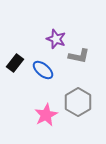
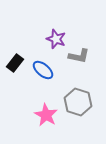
gray hexagon: rotated 12 degrees counterclockwise
pink star: rotated 15 degrees counterclockwise
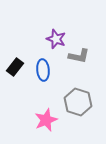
black rectangle: moved 4 px down
blue ellipse: rotated 45 degrees clockwise
pink star: moved 5 px down; rotated 20 degrees clockwise
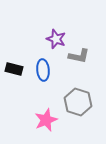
black rectangle: moved 1 px left, 2 px down; rotated 66 degrees clockwise
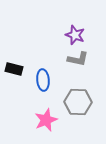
purple star: moved 19 px right, 4 px up
gray L-shape: moved 1 px left, 3 px down
blue ellipse: moved 10 px down
gray hexagon: rotated 16 degrees counterclockwise
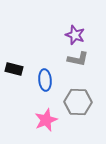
blue ellipse: moved 2 px right
